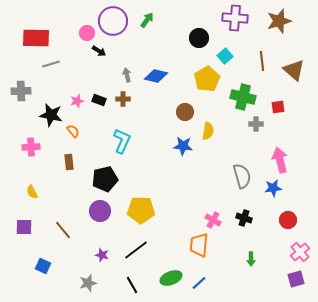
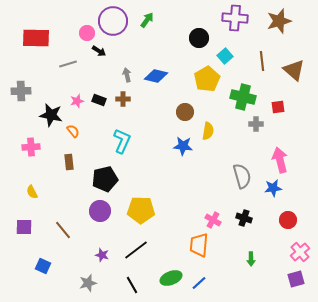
gray line at (51, 64): moved 17 px right
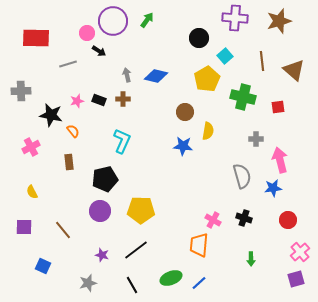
gray cross at (256, 124): moved 15 px down
pink cross at (31, 147): rotated 24 degrees counterclockwise
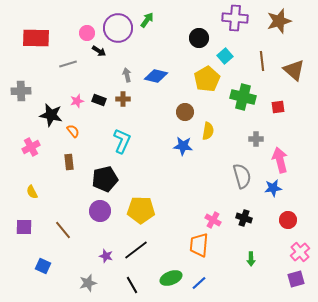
purple circle at (113, 21): moved 5 px right, 7 px down
purple star at (102, 255): moved 4 px right, 1 px down
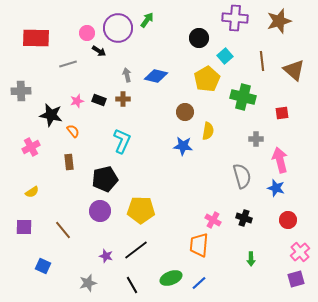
red square at (278, 107): moved 4 px right, 6 px down
blue star at (273, 188): moved 3 px right; rotated 24 degrees clockwise
yellow semicircle at (32, 192): rotated 96 degrees counterclockwise
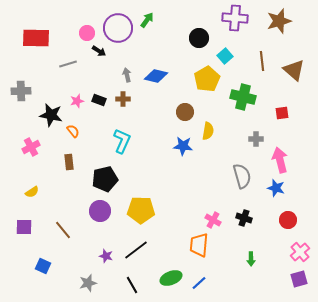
purple square at (296, 279): moved 3 px right
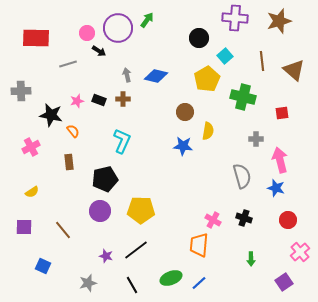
purple square at (299, 279): moved 15 px left, 3 px down; rotated 18 degrees counterclockwise
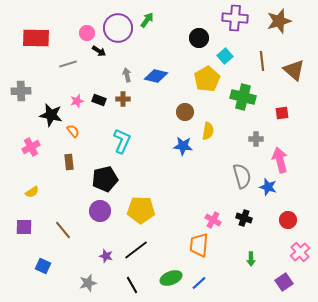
blue star at (276, 188): moved 8 px left, 1 px up
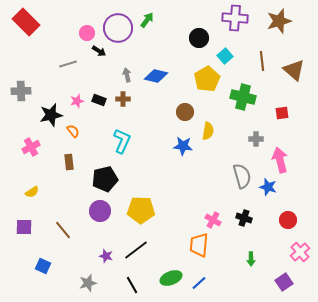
red rectangle at (36, 38): moved 10 px left, 16 px up; rotated 44 degrees clockwise
black star at (51, 115): rotated 25 degrees counterclockwise
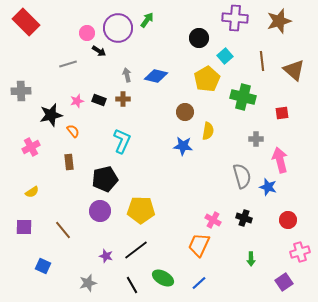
orange trapezoid at (199, 245): rotated 20 degrees clockwise
pink cross at (300, 252): rotated 24 degrees clockwise
green ellipse at (171, 278): moved 8 px left; rotated 50 degrees clockwise
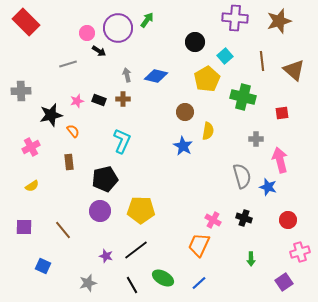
black circle at (199, 38): moved 4 px left, 4 px down
blue star at (183, 146): rotated 24 degrees clockwise
yellow semicircle at (32, 192): moved 6 px up
